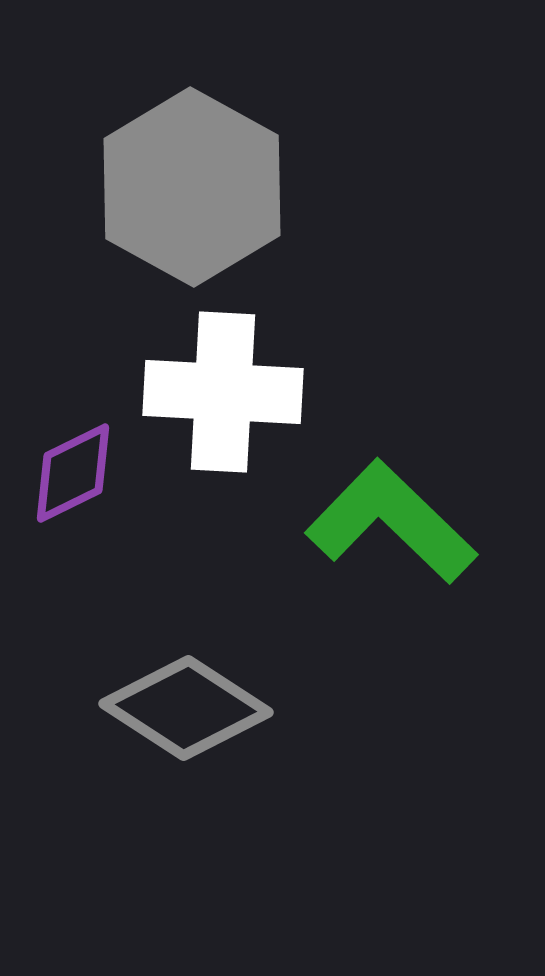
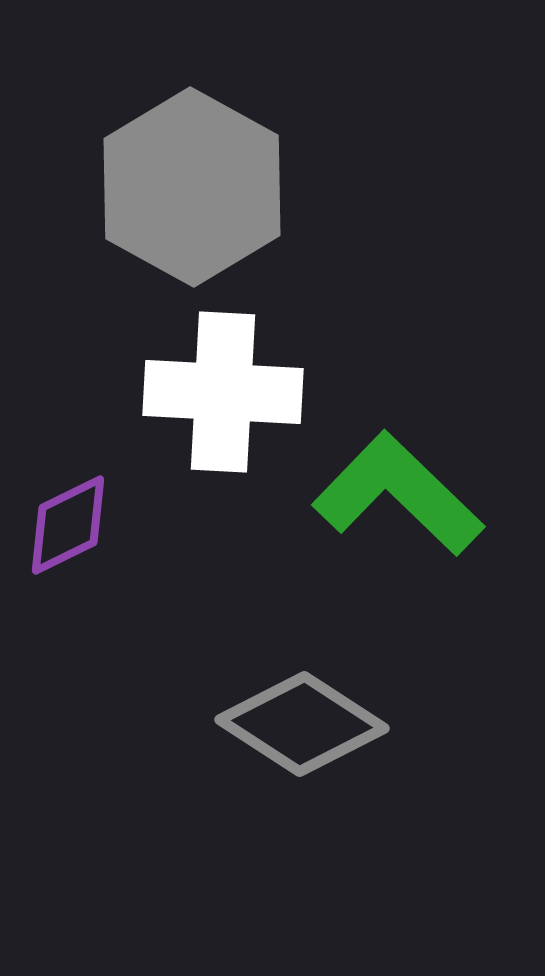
purple diamond: moved 5 px left, 52 px down
green L-shape: moved 7 px right, 28 px up
gray diamond: moved 116 px right, 16 px down
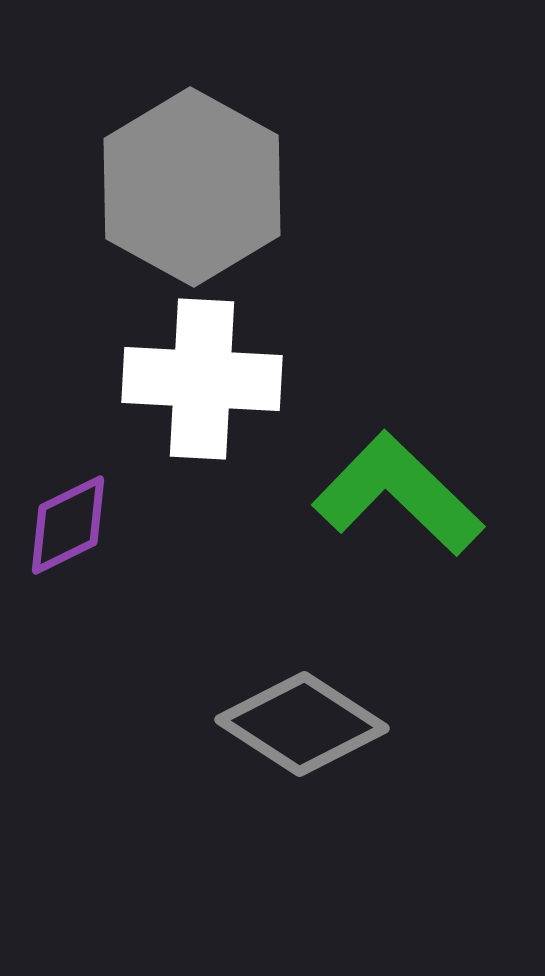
white cross: moved 21 px left, 13 px up
